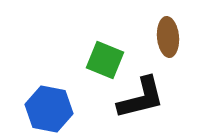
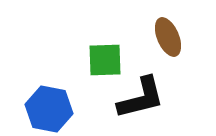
brown ellipse: rotated 18 degrees counterclockwise
green square: rotated 24 degrees counterclockwise
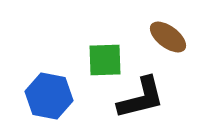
brown ellipse: rotated 30 degrees counterclockwise
blue hexagon: moved 13 px up
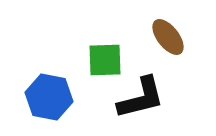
brown ellipse: rotated 15 degrees clockwise
blue hexagon: moved 1 px down
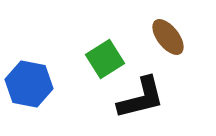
green square: moved 1 px up; rotated 30 degrees counterclockwise
blue hexagon: moved 20 px left, 13 px up
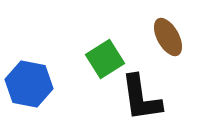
brown ellipse: rotated 9 degrees clockwise
black L-shape: rotated 96 degrees clockwise
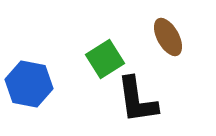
black L-shape: moved 4 px left, 2 px down
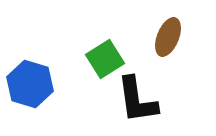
brown ellipse: rotated 51 degrees clockwise
blue hexagon: moved 1 px right; rotated 6 degrees clockwise
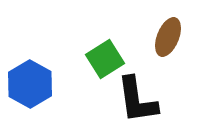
blue hexagon: rotated 12 degrees clockwise
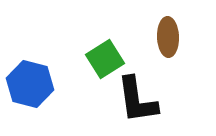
brown ellipse: rotated 24 degrees counterclockwise
blue hexagon: rotated 15 degrees counterclockwise
